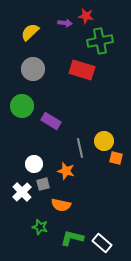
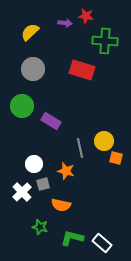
green cross: moved 5 px right; rotated 15 degrees clockwise
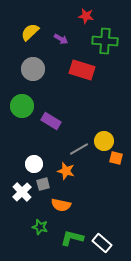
purple arrow: moved 4 px left, 16 px down; rotated 24 degrees clockwise
gray line: moved 1 px left, 1 px down; rotated 72 degrees clockwise
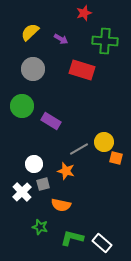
red star: moved 2 px left, 3 px up; rotated 28 degrees counterclockwise
yellow circle: moved 1 px down
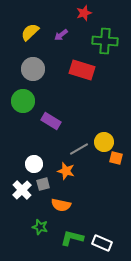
purple arrow: moved 4 px up; rotated 112 degrees clockwise
green circle: moved 1 px right, 5 px up
white cross: moved 2 px up
white rectangle: rotated 18 degrees counterclockwise
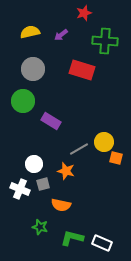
yellow semicircle: rotated 30 degrees clockwise
white cross: moved 2 px left, 1 px up; rotated 24 degrees counterclockwise
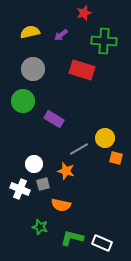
green cross: moved 1 px left
purple rectangle: moved 3 px right, 2 px up
yellow circle: moved 1 px right, 4 px up
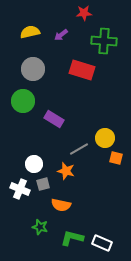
red star: rotated 14 degrees clockwise
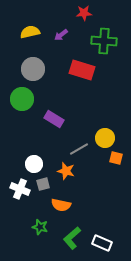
green circle: moved 1 px left, 2 px up
green L-shape: rotated 55 degrees counterclockwise
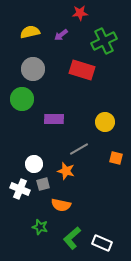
red star: moved 4 px left
green cross: rotated 30 degrees counterclockwise
purple rectangle: rotated 30 degrees counterclockwise
yellow circle: moved 16 px up
